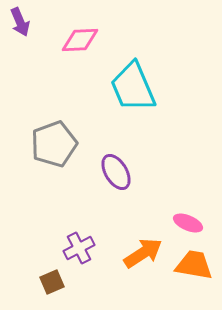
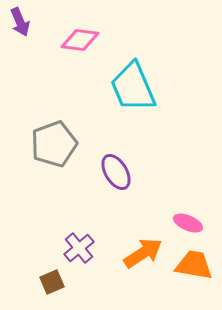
pink diamond: rotated 9 degrees clockwise
purple cross: rotated 12 degrees counterclockwise
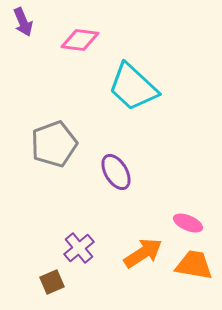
purple arrow: moved 3 px right
cyan trapezoid: rotated 24 degrees counterclockwise
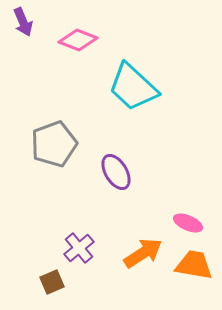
pink diamond: moved 2 px left; rotated 15 degrees clockwise
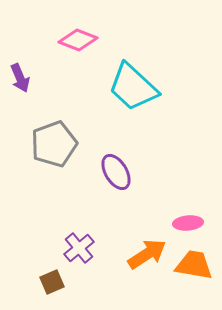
purple arrow: moved 3 px left, 56 px down
pink ellipse: rotated 28 degrees counterclockwise
orange arrow: moved 4 px right, 1 px down
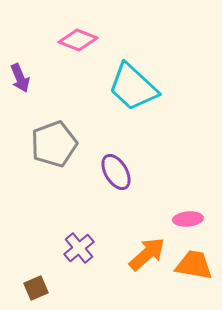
pink ellipse: moved 4 px up
orange arrow: rotated 9 degrees counterclockwise
brown square: moved 16 px left, 6 px down
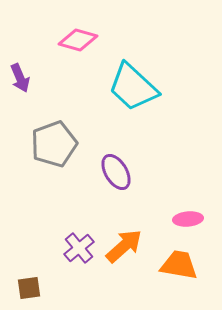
pink diamond: rotated 6 degrees counterclockwise
orange arrow: moved 23 px left, 8 px up
orange trapezoid: moved 15 px left
brown square: moved 7 px left; rotated 15 degrees clockwise
